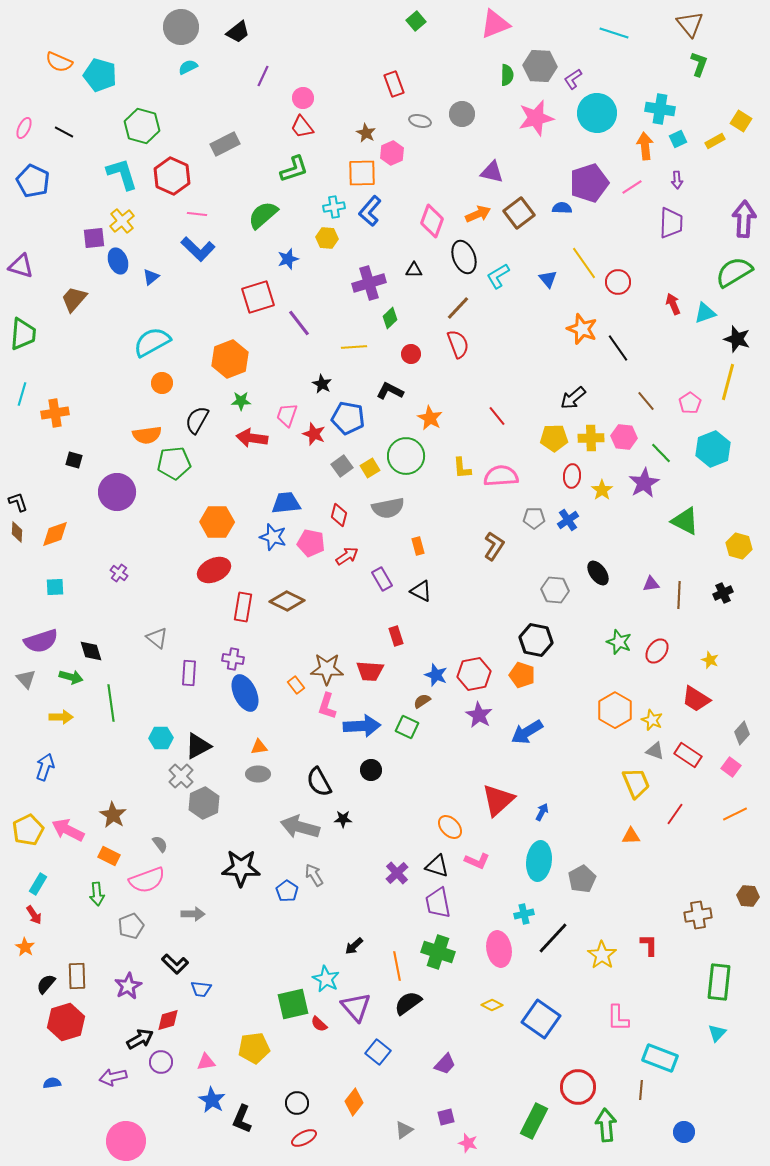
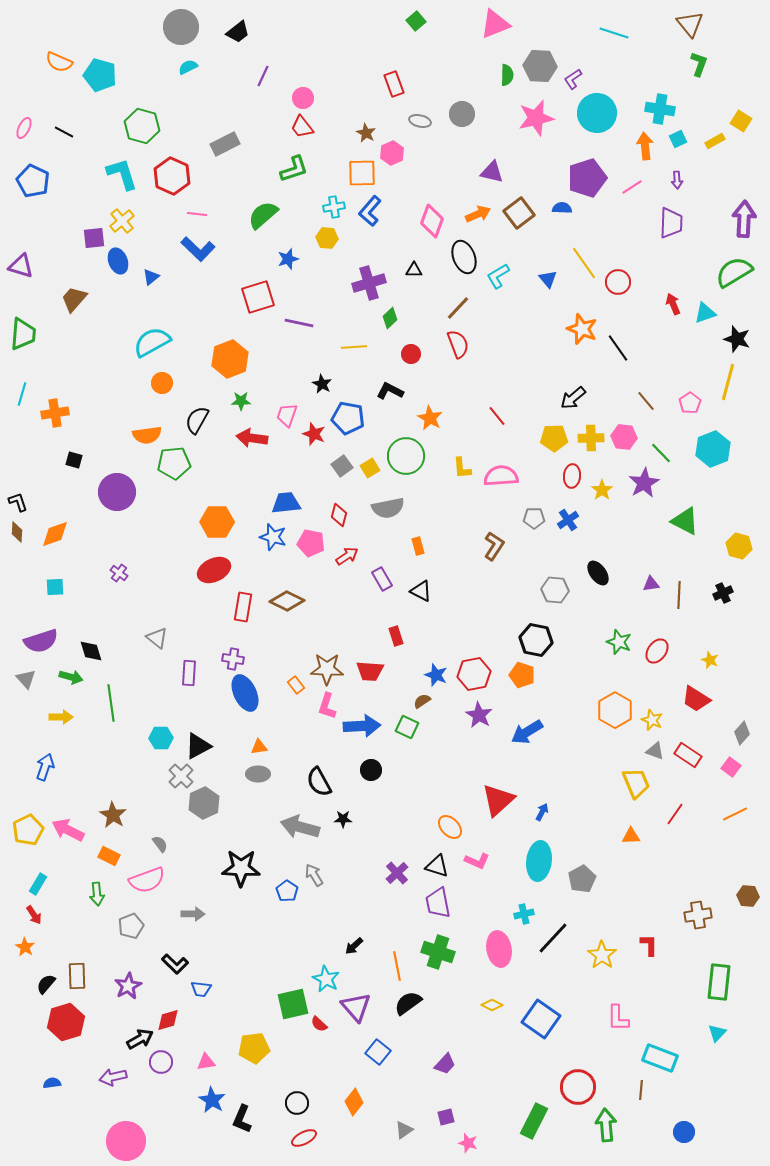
purple pentagon at (589, 183): moved 2 px left, 5 px up
purple line at (299, 323): rotated 40 degrees counterclockwise
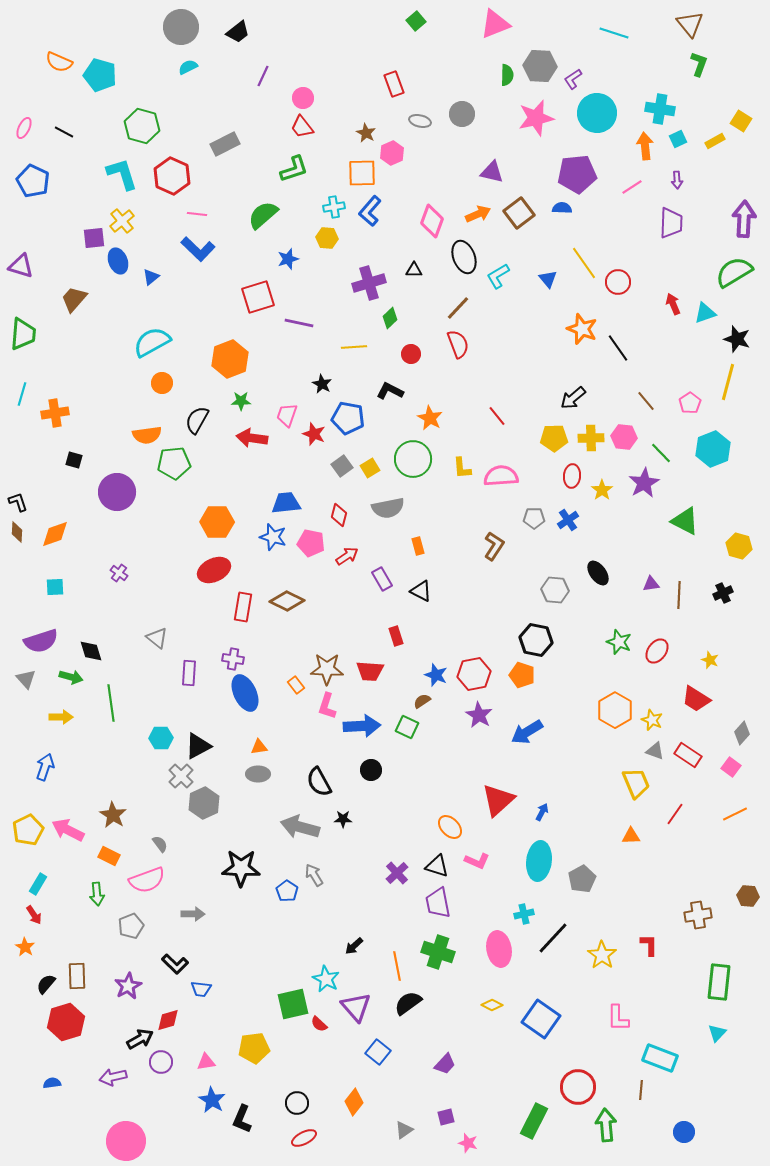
purple pentagon at (587, 178): moved 10 px left, 4 px up; rotated 12 degrees clockwise
green circle at (406, 456): moved 7 px right, 3 px down
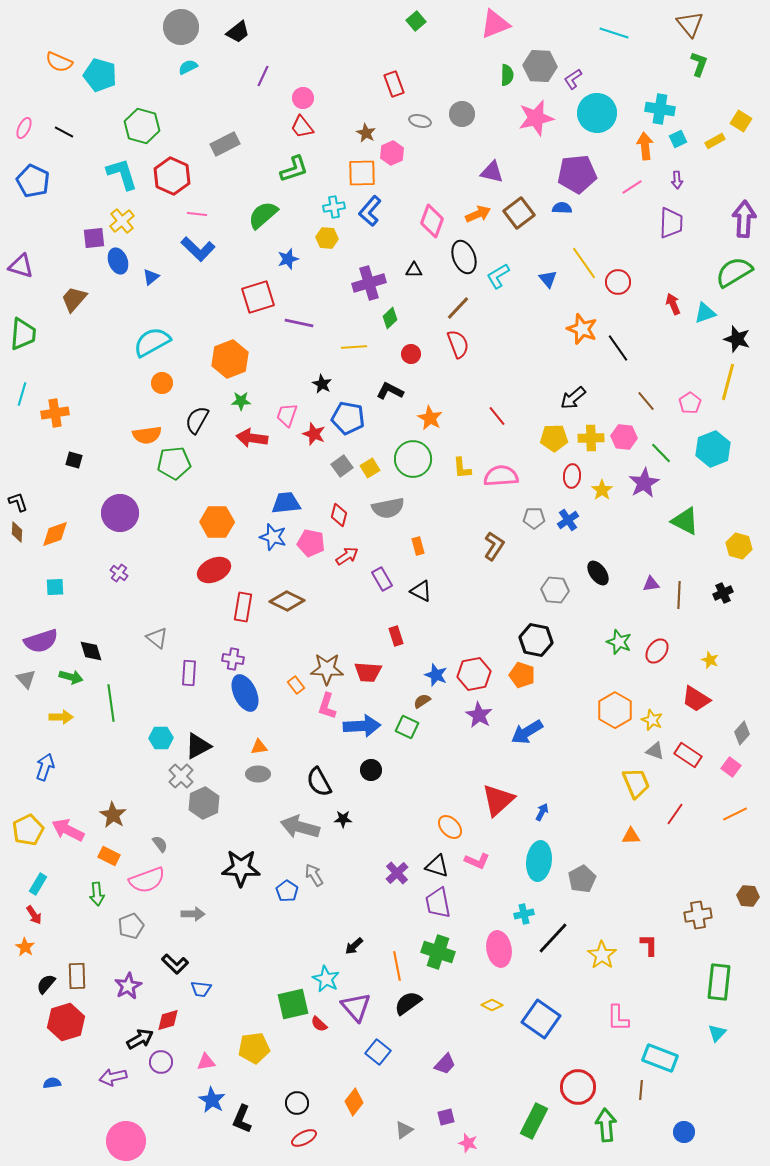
purple circle at (117, 492): moved 3 px right, 21 px down
red trapezoid at (370, 671): moved 2 px left, 1 px down
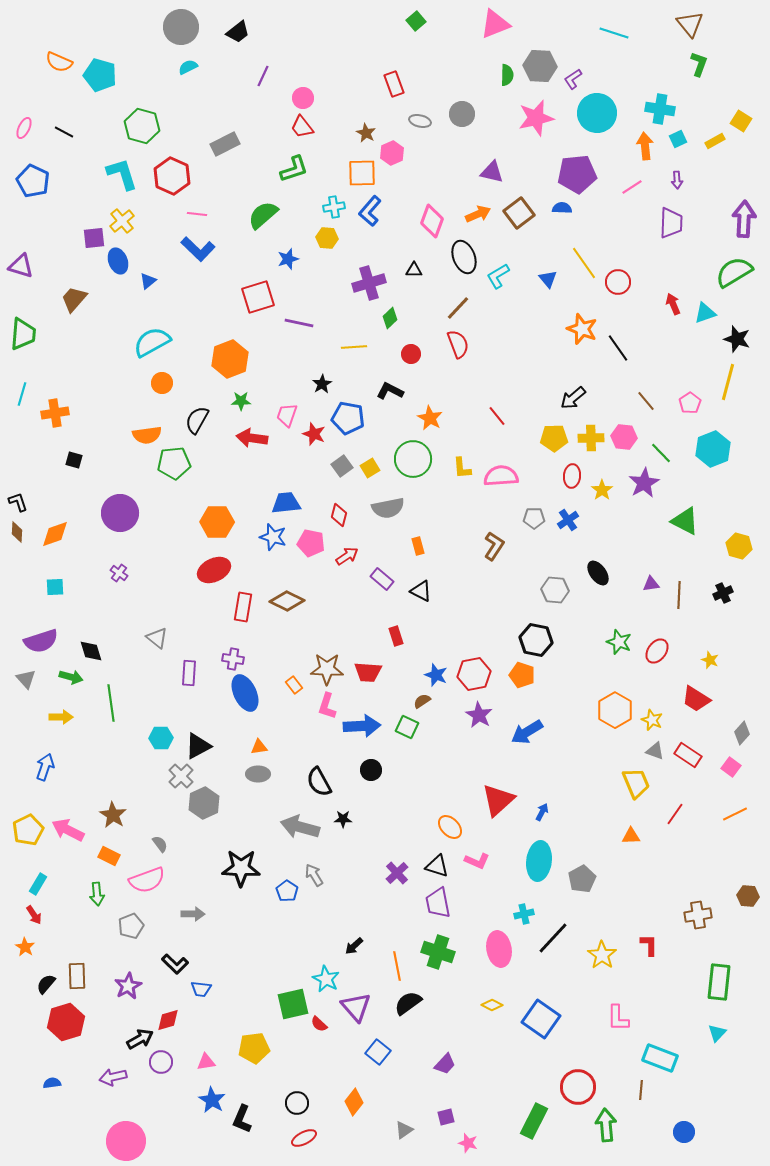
blue triangle at (151, 277): moved 3 px left, 4 px down
black star at (322, 384): rotated 12 degrees clockwise
purple rectangle at (382, 579): rotated 20 degrees counterclockwise
orange rectangle at (296, 685): moved 2 px left
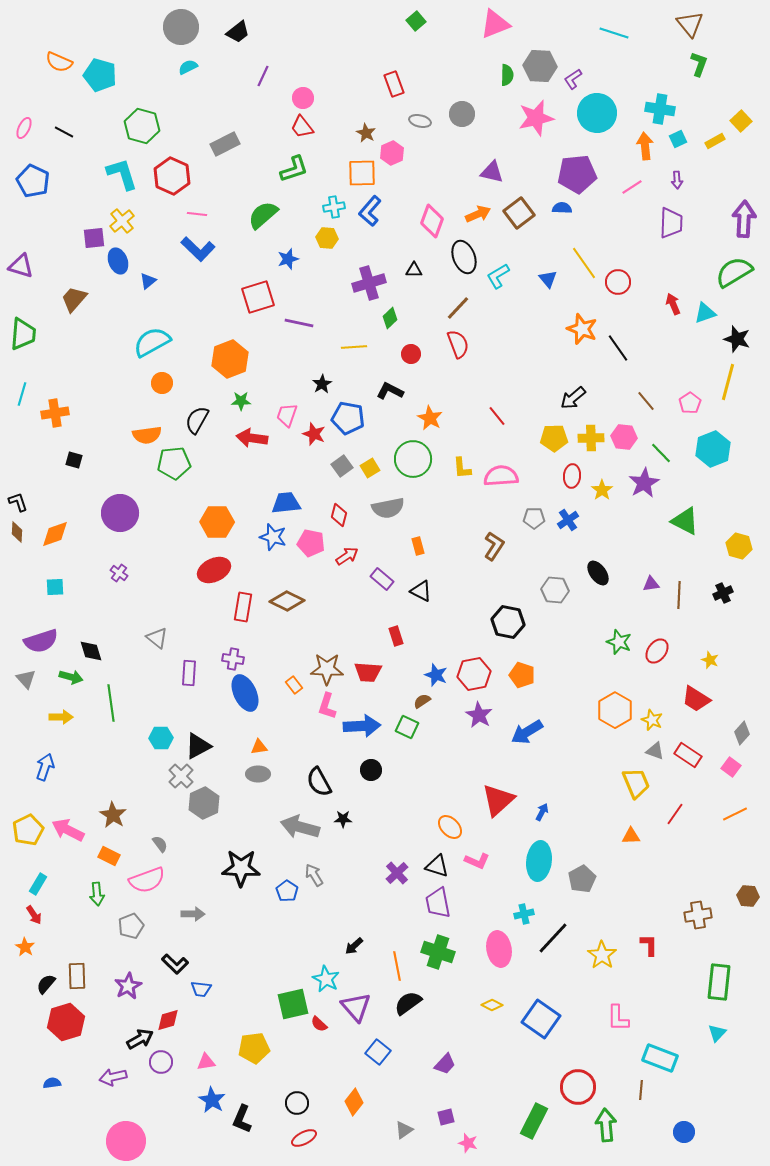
yellow square at (741, 121): rotated 15 degrees clockwise
black hexagon at (536, 640): moved 28 px left, 18 px up
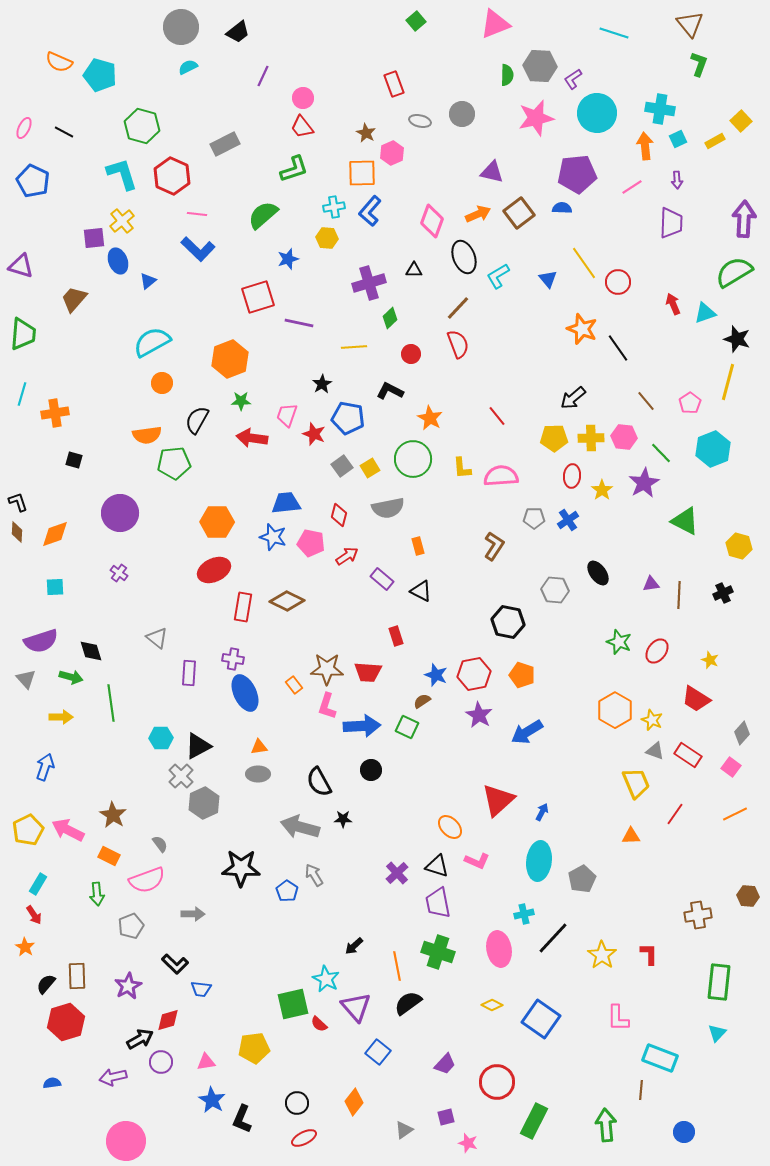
red L-shape at (649, 945): moved 9 px down
red circle at (578, 1087): moved 81 px left, 5 px up
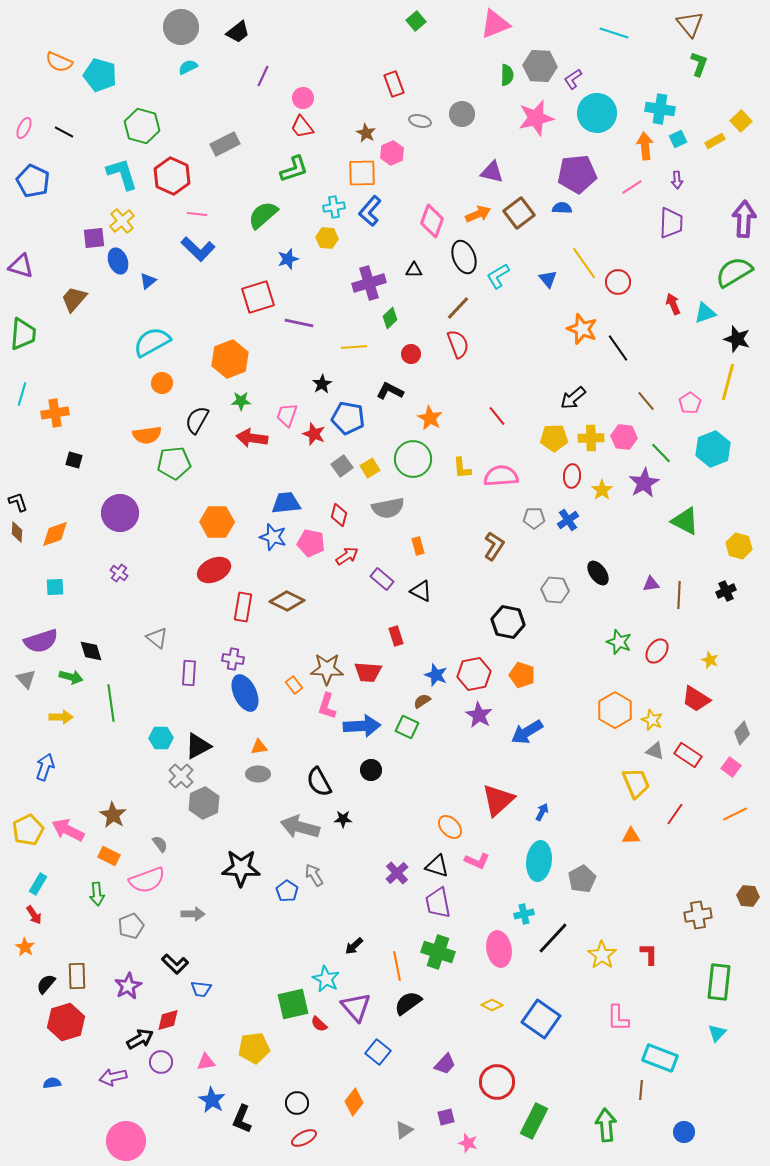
black cross at (723, 593): moved 3 px right, 2 px up
